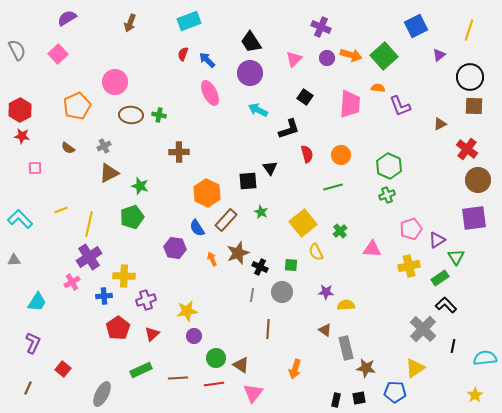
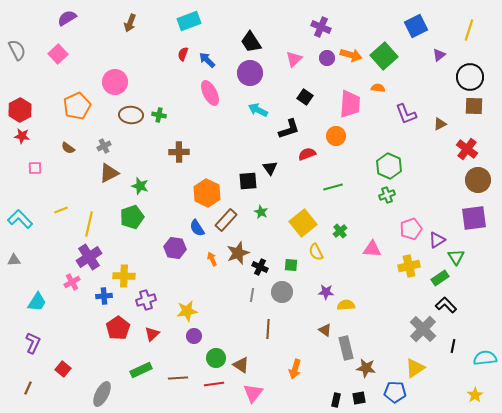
purple L-shape at (400, 106): moved 6 px right, 8 px down
red semicircle at (307, 154): rotated 96 degrees counterclockwise
orange circle at (341, 155): moved 5 px left, 19 px up
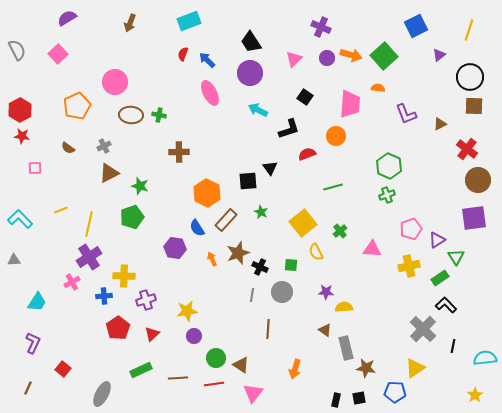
yellow semicircle at (346, 305): moved 2 px left, 2 px down
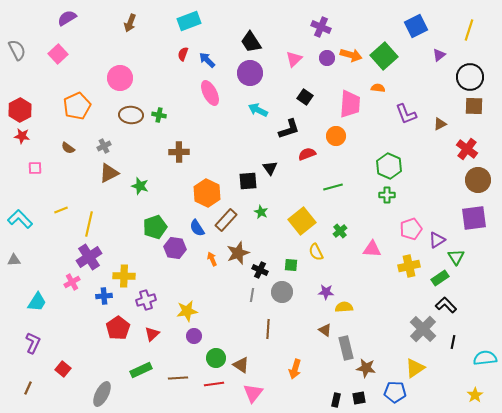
pink circle at (115, 82): moved 5 px right, 4 px up
green cross at (387, 195): rotated 21 degrees clockwise
green pentagon at (132, 217): moved 23 px right, 10 px down
yellow square at (303, 223): moved 1 px left, 2 px up
black cross at (260, 267): moved 3 px down
black line at (453, 346): moved 4 px up
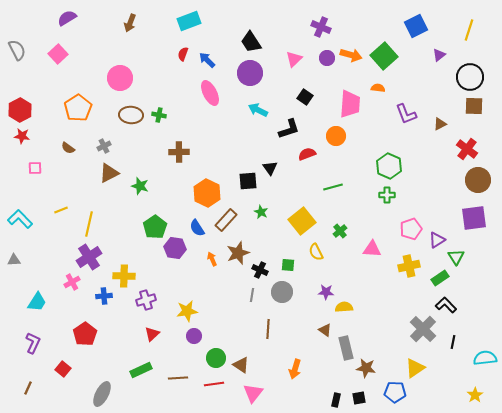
orange pentagon at (77, 106): moved 1 px right, 2 px down; rotated 8 degrees counterclockwise
green pentagon at (155, 227): rotated 15 degrees counterclockwise
green square at (291, 265): moved 3 px left
red pentagon at (118, 328): moved 33 px left, 6 px down
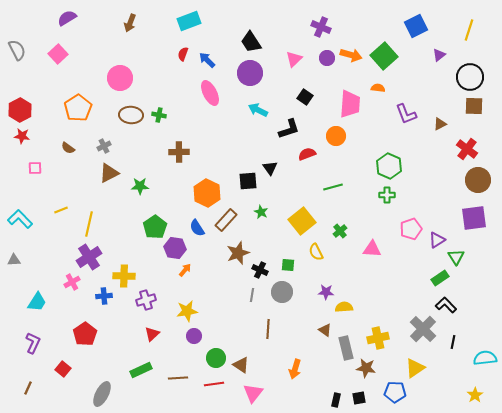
green star at (140, 186): rotated 18 degrees counterclockwise
orange arrow at (212, 259): moved 27 px left, 11 px down; rotated 64 degrees clockwise
yellow cross at (409, 266): moved 31 px left, 72 px down
